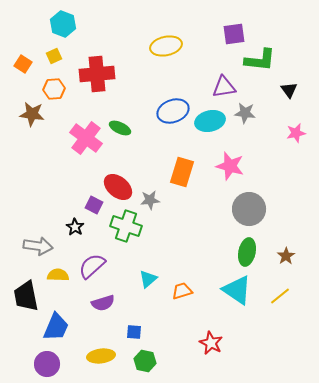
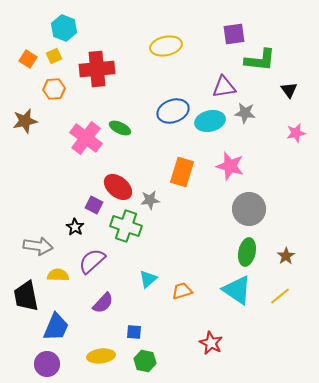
cyan hexagon at (63, 24): moved 1 px right, 4 px down
orange square at (23, 64): moved 5 px right, 5 px up
red cross at (97, 74): moved 5 px up
brown star at (32, 114): moved 7 px left, 7 px down; rotated 20 degrees counterclockwise
purple semicircle at (92, 266): moved 5 px up
purple semicircle at (103, 303): rotated 30 degrees counterclockwise
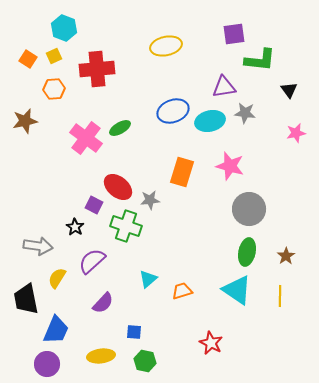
green ellipse at (120, 128): rotated 55 degrees counterclockwise
yellow semicircle at (58, 275): moved 1 px left, 3 px down; rotated 60 degrees counterclockwise
black trapezoid at (26, 296): moved 3 px down
yellow line at (280, 296): rotated 50 degrees counterclockwise
blue trapezoid at (56, 327): moved 3 px down
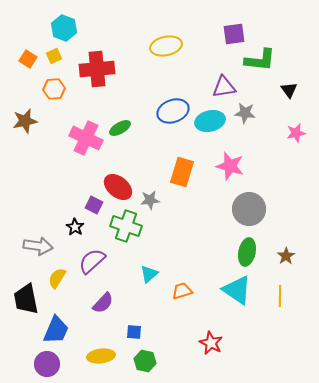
pink cross at (86, 138): rotated 12 degrees counterclockwise
cyan triangle at (148, 279): moved 1 px right, 5 px up
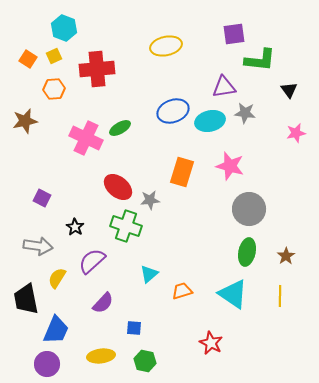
purple square at (94, 205): moved 52 px left, 7 px up
cyan triangle at (237, 290): moved 4 px left, 4 px down
blue square at (134, 332): moved 4 px up
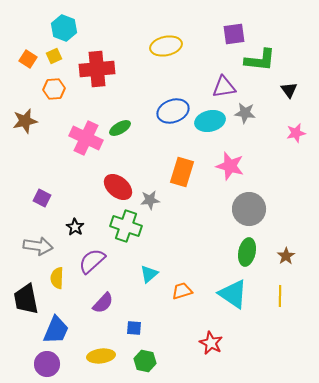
yellow semicircle at (57, 278): rotated 30 degrees counterclockwise
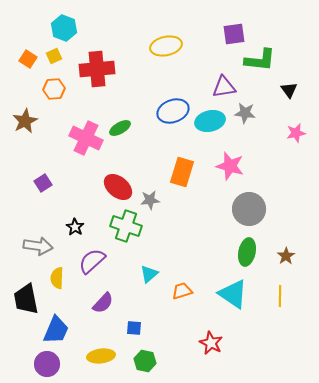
brown star at (25, 121): rotated 15 degrees counterclockwise
purple square at (42, 198): moved 1 px right, 15 px up; rotated 30 degrees clockwise
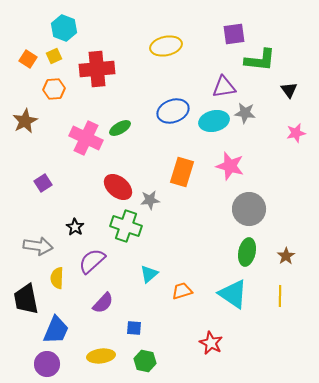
cyan ellipse at (210, 121): moved 4 px right
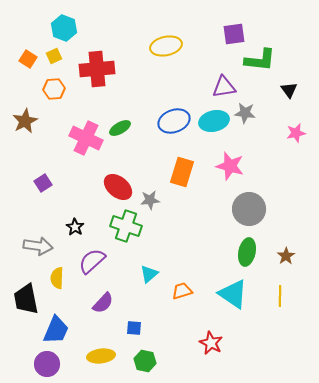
blue ellipse at (173, 111): moved 1 px right, 10 px down
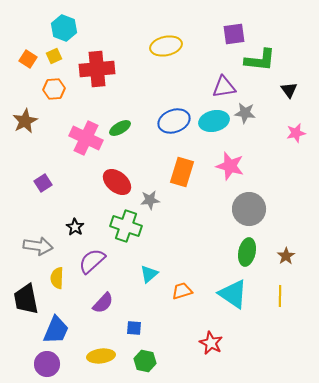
red ellipse at (118, 187): moved 1 px left, 5 px up
